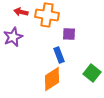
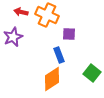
orange cross: rotated 15 degrees clockwise
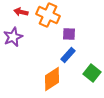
orange cross: moved 1 px right
blue rectangle: moved 9 px right; rotated 63 degrees clockwise
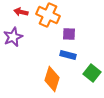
blue rectangle: rotated 63 degrees clockwise
orange diamond: rotated 40 degrees counterclockwise
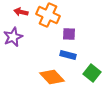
orange diamond: moved 2 px up; rotated 60 degrees counterclockwise
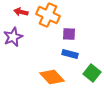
blue rectangle: moved 2 px right, 1 px up
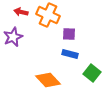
orange diamond: moved 4 px left, 3 px down
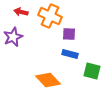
orange cross: moved 2 px right, 1 px down
green square: moved 2 px up; rotated 24 degrees counterclockwise
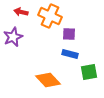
green square: moved 3 px left, 1 px down; rotated 24 degrees counterclockwise
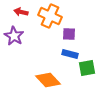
purple star: moved 1 px right, 1 px up; rotated 18 degrees counterclockwise
green square: moved 2 px left, 4 px up
